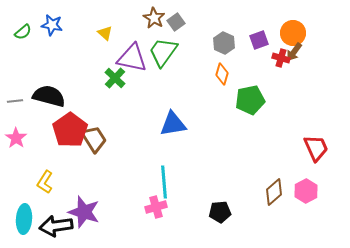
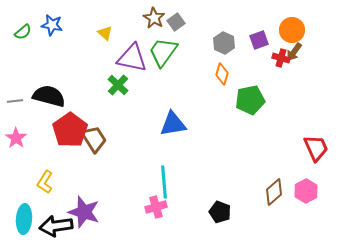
orange circle: moved 1 px left, 3 px up
green cross: moved 3 px right, 7 px down
black pentagon: rotated 25 degrees clockwise
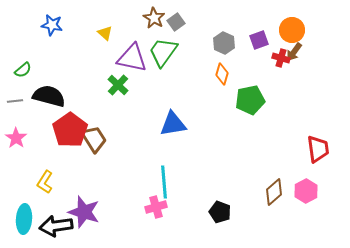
green semicircle: moved 38 px down
red trapezoid: moved 2 px right, 1 px down; rotated 16 degrees clockwise
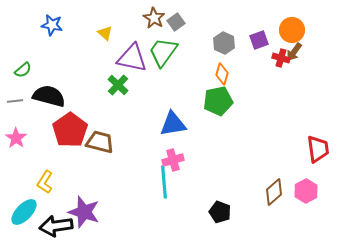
green pentagon: moved 32 px left, 1 px down
brown trapezoid: moved 6 px right, 3 px down; rotated 44 degrees counterclockwise
pink cross: moved 17 px right, 47 px up
cyan ellipse: moved 7 px up; rotated 40 degrees clockwise
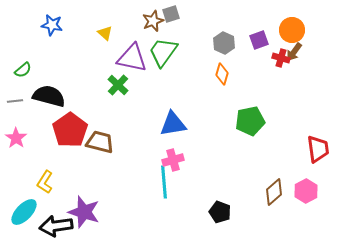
brown star: moved 1 px left, 3 px down; rotated 20 degrees clockwise
gray square: moved 5 px left, 8 px up; rotated 18 degrees clockwise
green pentagon: moved 32 px right, 20 px down
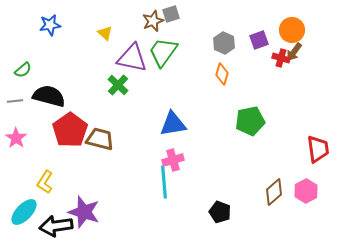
blue star: moved 2 px left; rotated 20 degrees counterclockwise
brown trapezoid: moved 3 px up
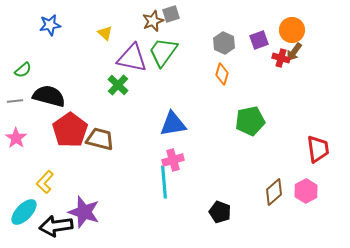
yellow L-shape: rotated 10 degrees clockwise
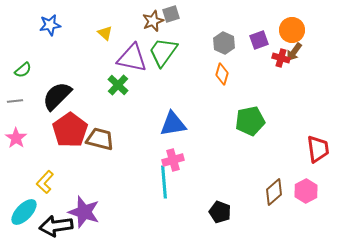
black semicircle: moved 8 px right; rotated 60 degrees counterclockwise
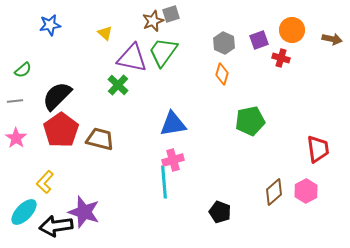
brown arrow: moved 38 px right, 13 px up; rotated 114 degrees counterclockwise
red pentagon: moved 9 px left
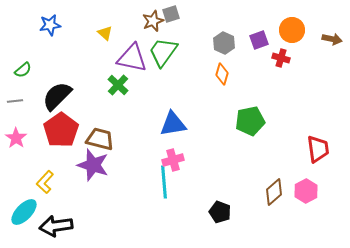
purple star: moved 9 px right, 47 px up
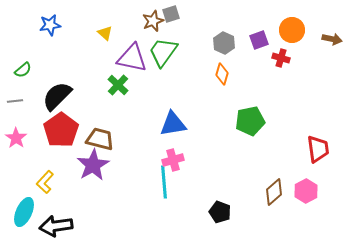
purple star: rotated 24 degrees clockwise
cyan ellipse: rotated 20 degrees counterclockwise
